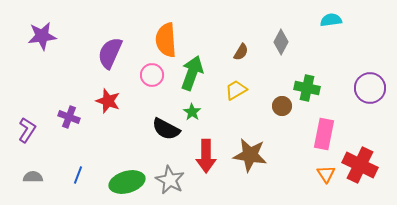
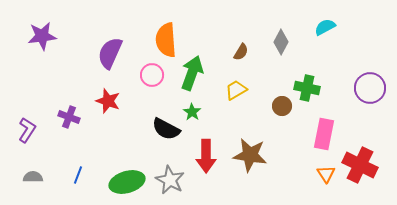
cyan semicircle: moved 6 px left, 7 px down; rotated 20 degrees counterclockwise
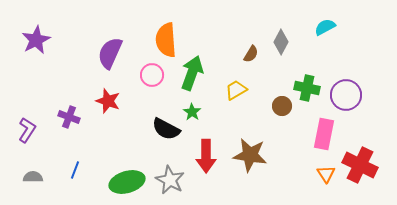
purple star: moved 6 px left, 4 px down; rotated 20 degrees counterclockwise
brown semicircle: moved 10 px right, 2 px down
purple circle: moved 24 px left, 7 px down
blue line: moved 3 px left, 5 px up
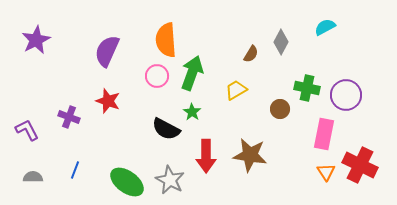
purple semicircle: moved 3 px left, 2 px up
pink circle: moved 5 px right, 1 px down
brown circle: moved 2 px left, 3 px down
purple L-shape: rotated 60 degrees counterclockwise
orange triangle: moved 2 px up
green ellipse: rotated 52 degrees clockwise
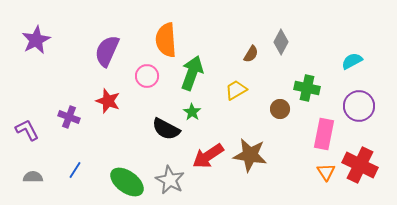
cyan semicircle: moved 27 px right, 34 px down
pink circle: moved 10 px left
purple circle: moved 13 px right, 11 px down
red arrow: moved 2 px right; rotated 56 degrees clockwise
blue line: rotated 12 degrees clockwise
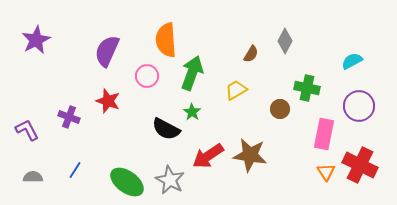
gray diamond: moved 4 px right, 1 px up
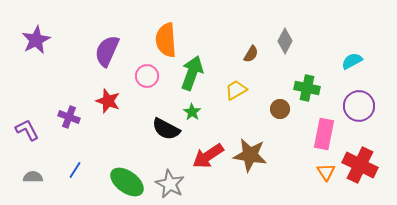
gray star: moved 4 px down
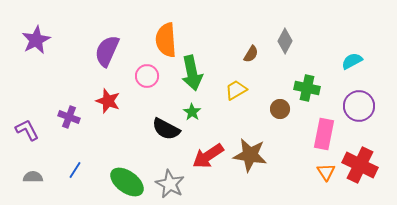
green arrow: rotated 148 degrees clockwise
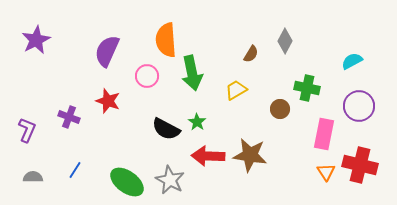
green star: moved 5 px right, 10 px down
purple L-shape: rotated 50 degrees clockwise
red arrow: rotated 36 degrees clockwise
red cross: rotated 12 degrees counterclockwise
gray star: moved 4 px up
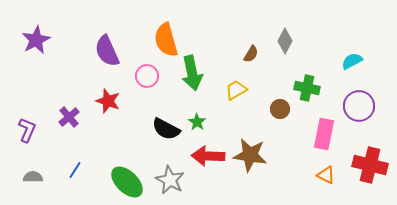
orange semicircle: rotated 12 degrees counterclockwise
purple semicircle: rotated 48 degrees counterclockwise
purple cross: rotated 30 degrees clockwise
red cross: moved 10 px right
orange triangle: moved 3 px down; rotated 30 degrees counterclockwise
green ellipse: rotated 8 degrees clockwise
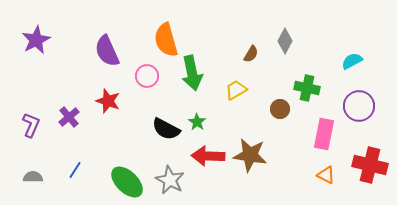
purple L-shape: moved 4 px right, 5 px up
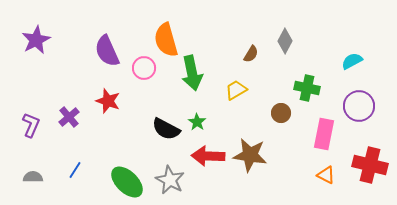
pink circle: moved 3 px left, 8 px up
brown circle: moved 1 px right, 4 px down
